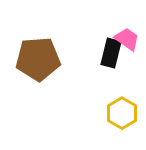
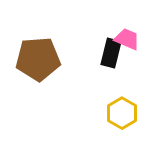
pink trapezoid: rotated 12 degrees counterclockwise
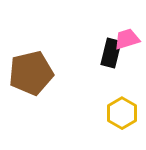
pink trapezoid: rotated 40 degrees counterclockwise
brown pentagon: moved 7 px left, 14 px down; rotated 9 degrees counterclockwise
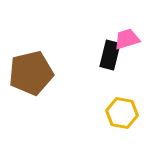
black rectangle: moved 1 px left, 2 px down
yellow hexagon: rotated 20 degrees counterclockwise
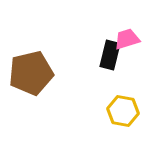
yellow hexagon: moved 1 px right, 2 px up
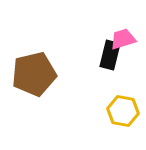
pink trapezoid: moved 4 px left
brown pentagon: moved 3 px right, 1 px down
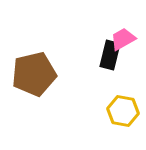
pink trapezoid: rotated 12 degrees counterclockwise
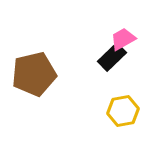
black rectangle: moved 2 px right, 2 px down; rotated 32 degrees clockwise
yellow hexagon: rotated 20 degrees counterclockwise
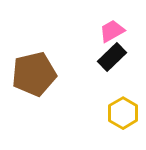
pink trapezoid: moved 11 px left, 8 px up
yellow hexagon: moved 2 px down; rotated 20 degrees counterclockwise
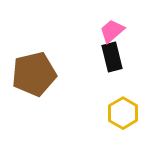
pink trapezoid: rotated 12 degrees counterclockwise
black rectangle: rotated 60 degrees counterclockwise
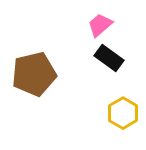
pink trapezoid: moved 12 px left, 6 px up
black rectangle: moved 3 px left, 1 px down; rotated 40 degrees counterclockwise
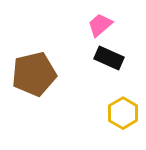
black rectangle: rotated 12 degrees counterclockwise
